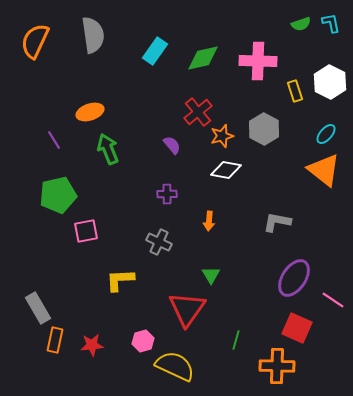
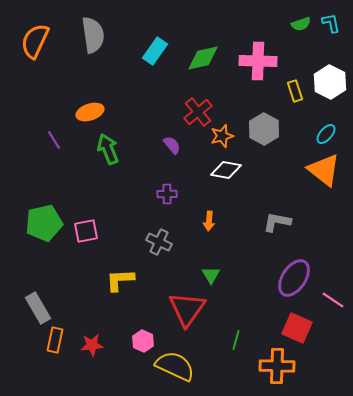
green pentagon: moved 14 px left, 28 px down
pink hexagon: rotated 20 degrees counterclockwise
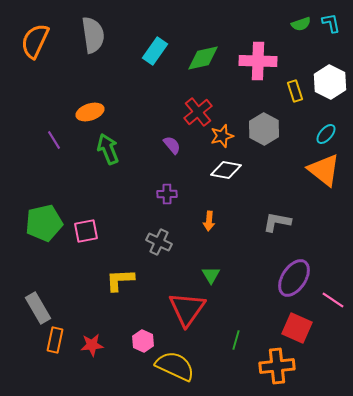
orange cross: rotated 8 degrees counterclockwise
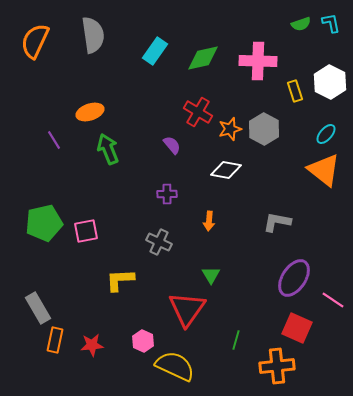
red cross: rotated 20 degrees counterclockwise
orange star: moved 8 px right, 7 px up
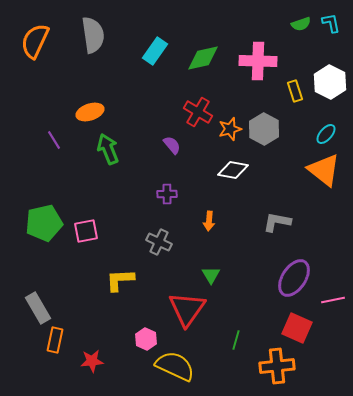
white diamond: moved 7 px right
pink line: rotated 45 degrees counterclockwise
pink hexagon: moved 3 px right, 2 px up
red star: moved 16 px down
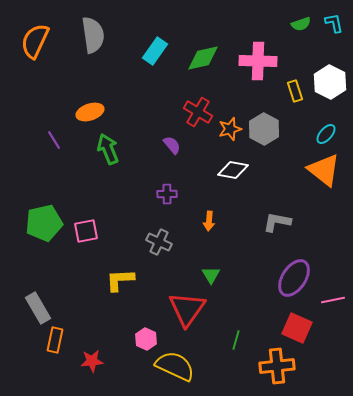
cyan L-shape: moved 3 px right
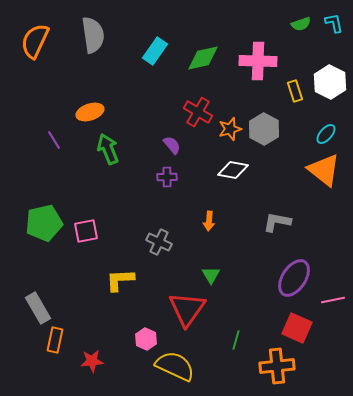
purple cross: moved 17 px up
